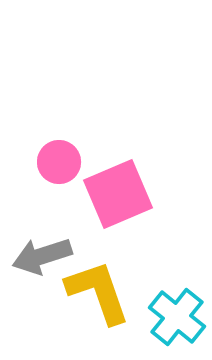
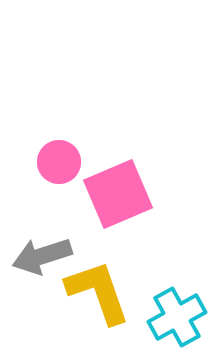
cyan cross: rotated 22 degrees clockwise
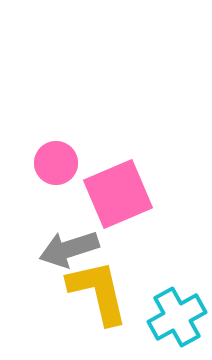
pink circle: moved 3 px left, 1 px down
gray arrow: moved 27 px right, 7 px up
yellow L-shape: rotated 6 degrees clockwise
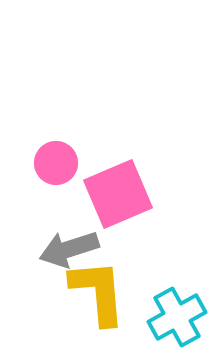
yellow L-shape: rotated 8 degrees clockwise
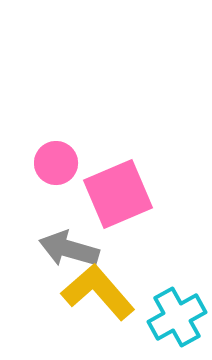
gray arrow: rotated 34 degrees clockwise
yellow L-shape: rotated 36 degrees counterclockwise
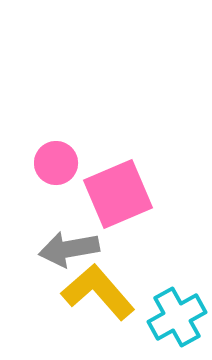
gray arrow: rotated 26 degrees counterclockwise
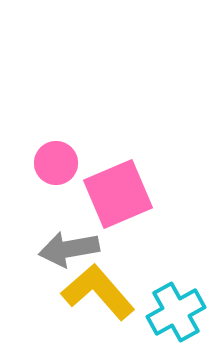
cyan cross: moved 1 px left, 5 px up
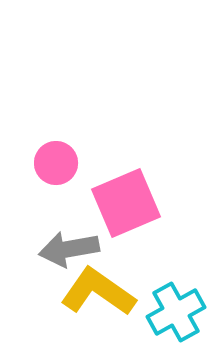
pink square: moved 8 px right, 9 px down
yellow L-shape: rotated 14 degrees counterclockwise
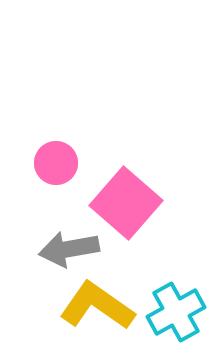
pink square: rotated 26 degrees counterclockwise
yellow L-shape: moved 1 px left, 14 px down
